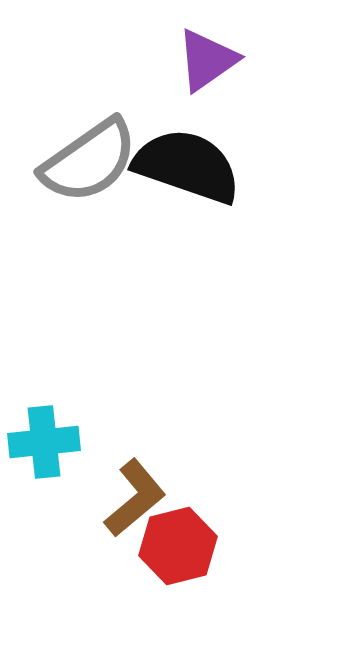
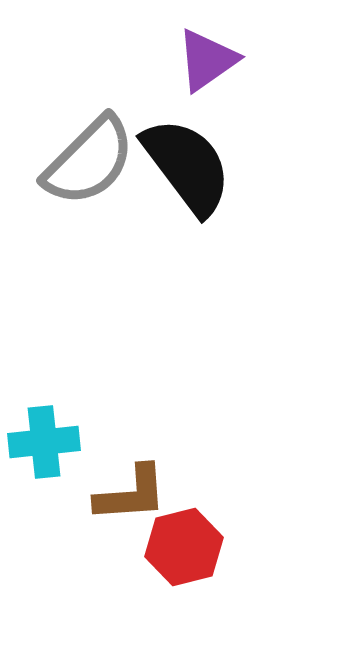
gray semicircle: rotated 10 degrees counterclockwise
black semicircle: rotated 34 degrees clockwise
brown L-shape: moved 4 px left, 4 px up; rotated 36 degrees clockwise
red hexagon: moved 6 px right, 1 px down
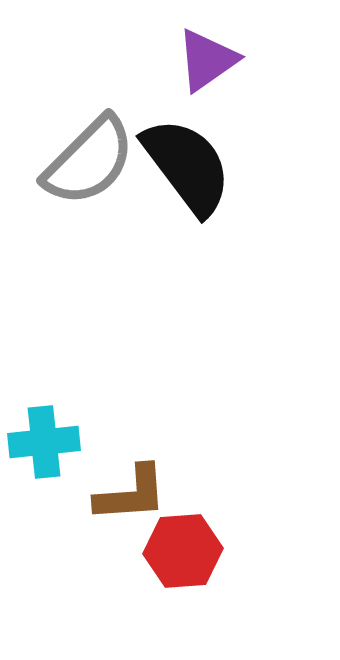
red hexagon: moved 1 px left, 4 px down; rotated 10 degrees clockwise
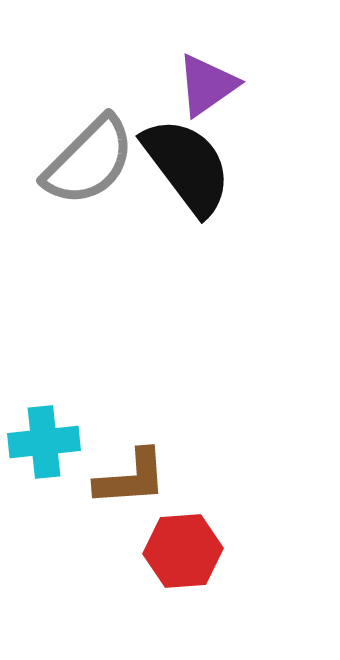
purple triangle: moved 25 px down
brown L-shape: moved 16 px up
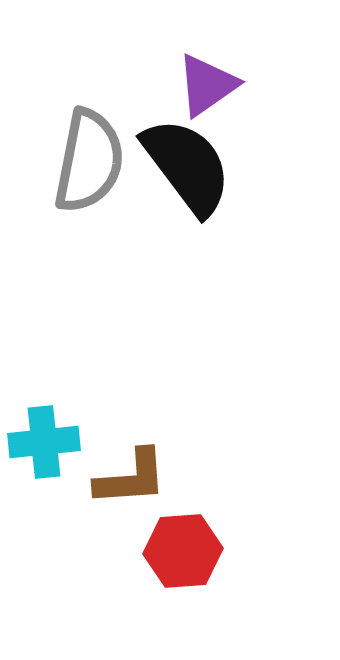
gray semicircle: rotated 34 degrees counterclockwise
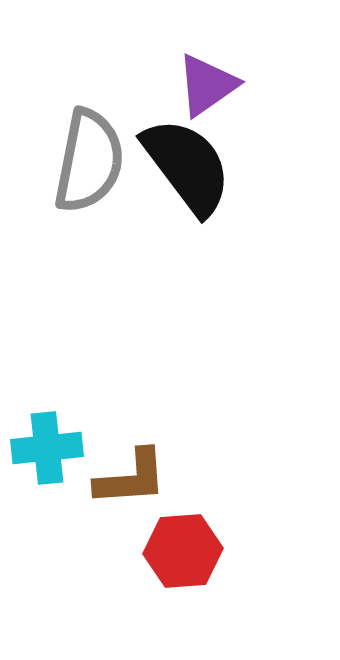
cyan cross: moved 3 px right, 6 px down
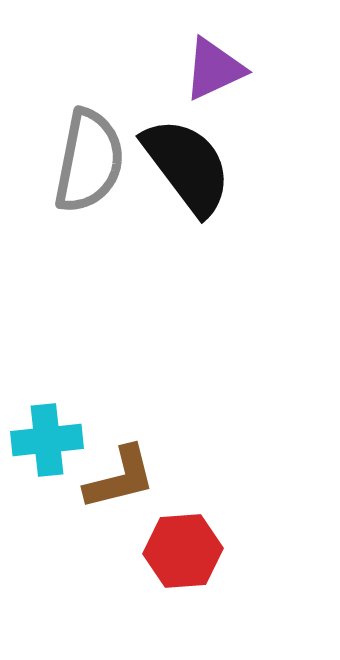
purple triangle: moved 7 px right, 16 px up; rotated 10 degrees clockwise
cyan cross: moved 8 px up
brown L-shape: moved 11 px left; rotated 10 degrees counterclockwise
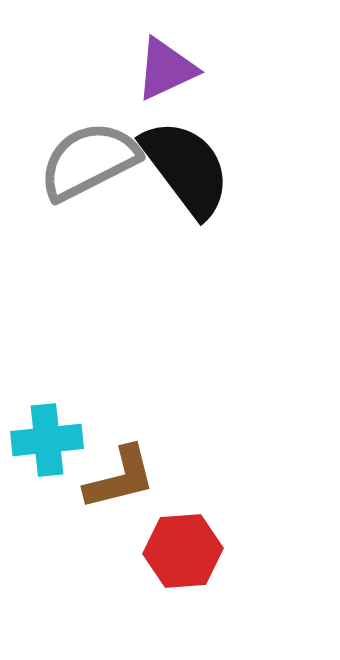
purple triangle: moved 48 px left
gray semicircle: rotated 128 degrees counterclockwise
black semicircle: moved 1 px left, 2 px down
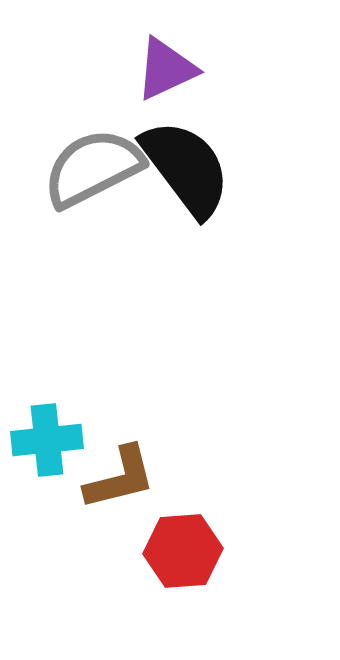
gray semicircle: moved 4 px right, 7 px down
